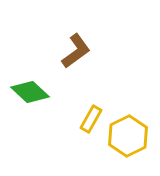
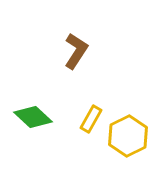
brown L-shape: rotated 21 degrees counterclockwise
green diamond: moved 3 px right, 25 px down
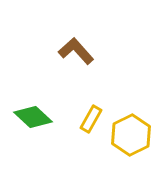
brown L-shape: rotated 75 degrees counterclockwise
yellow hexagon: moved 3 px right, 1 px up
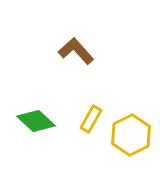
green diamond: moved 3 px right, 4 px down
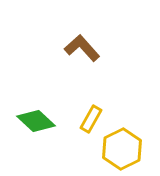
brown L-shape: moved 6 px right, 3 px up
yellow hexagon: moved 9 px left, 14 px down
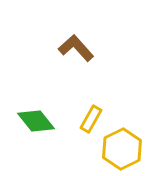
brown L-shape: moved 6 px left
green diamond: rotated 9 degrees clockwise
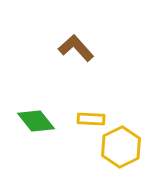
yellow rectangle: rotated 64 degrees clockwise
yellow hexagon: moved 1 px left, 2 px up
